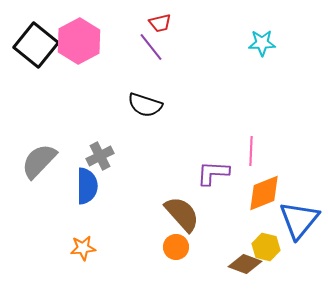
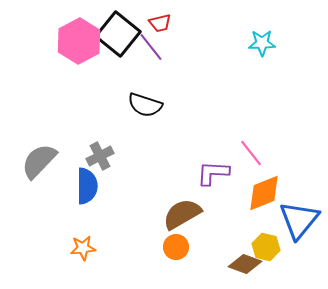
black square: moved 82 px right, 11 px up
pink line: moved 2 px down; rotated 40 degrees counterclockwise
brown semicircle: rotated 78 degrees counterclockwise
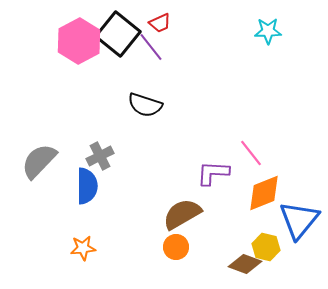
red trapezoid: rotated 10 degrees counterclockwise
cyan star: moved 6 px right, 12 px up
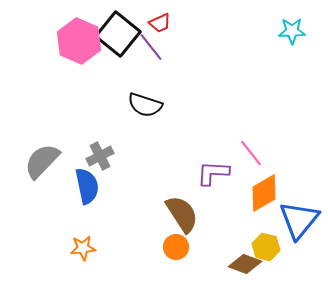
cyan star: moved 24 px right
pink hexagon: rotated 9 degrees counterclockwise
gray semicircle: moved 3 px right
blue semicircle: rotated 12 degrees counterclockwise
orange diamond: rotated 9 degrees counterclockwise
brown semicircle: rotated 87 degrees clockwise
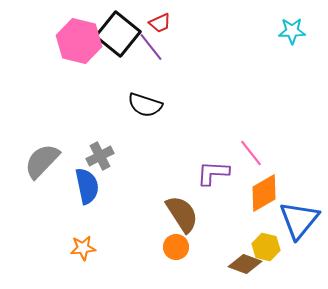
pink hexagon: rotated 9 degrees counterclockwise
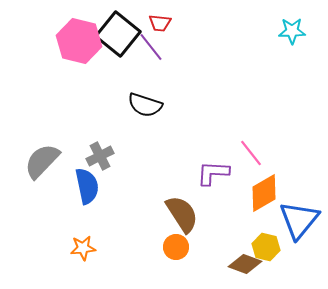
red trapezoid: rotated 30 degrees clockwise
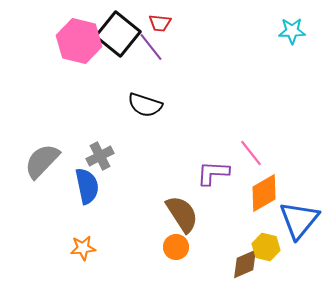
brown diamond: rotated 44 degrees counterclockwise
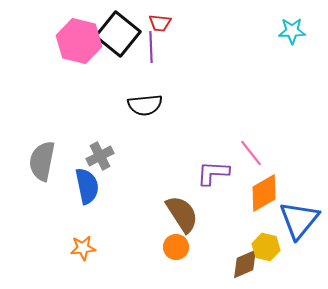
purple line: rotated 36 degrees clockwise
black semicircle: rotated 24 degrees counterclockwise
gray semicircle: rotated 33 degrees counterclockwise
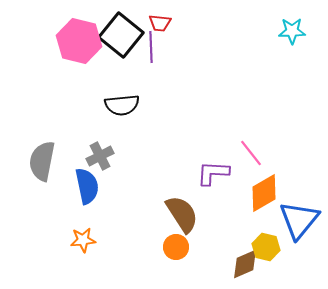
black square: moved 3 px right, 1 px down
black semicircle: moved 23 px left
orange star: moved 8 px up
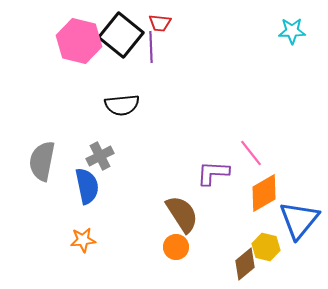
brown diamond: rotated 16 degrees counterclockwise
